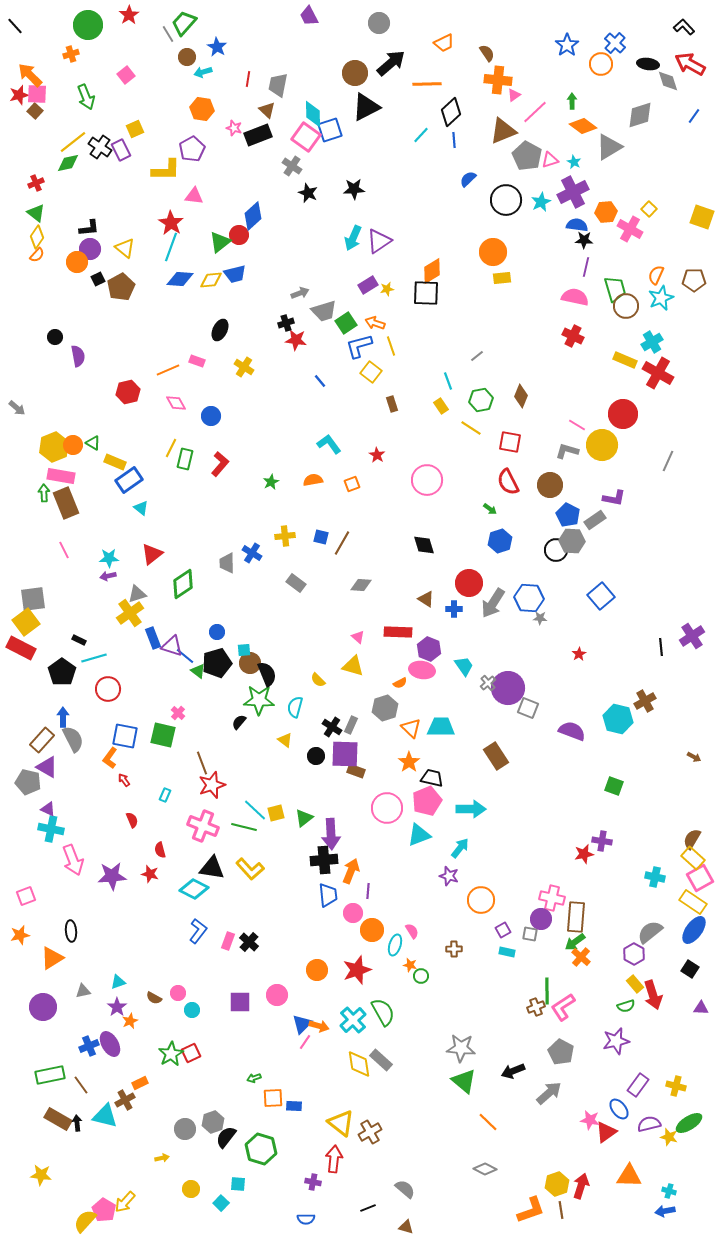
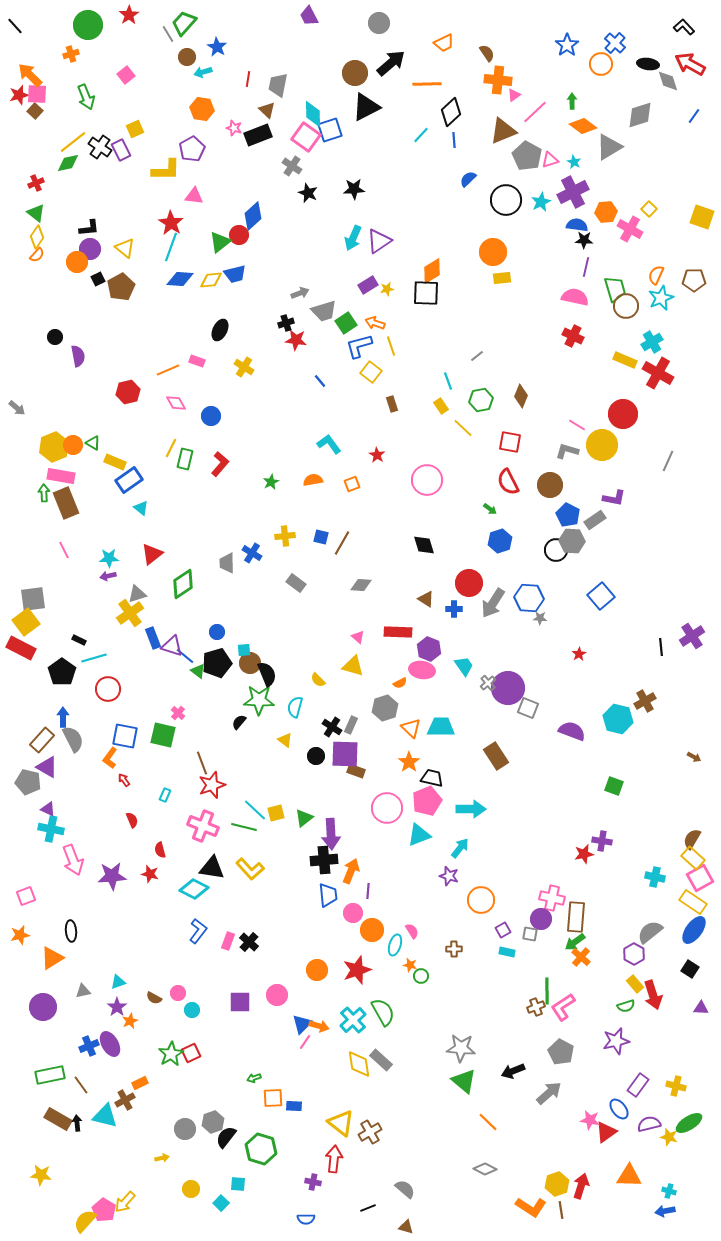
yellow line at (471, 428): moved 8 px left; rotated 10 degrees clockwise
orange L-shape at (531, 1210): moved 3 px up; rotated 52 degrees clockwise
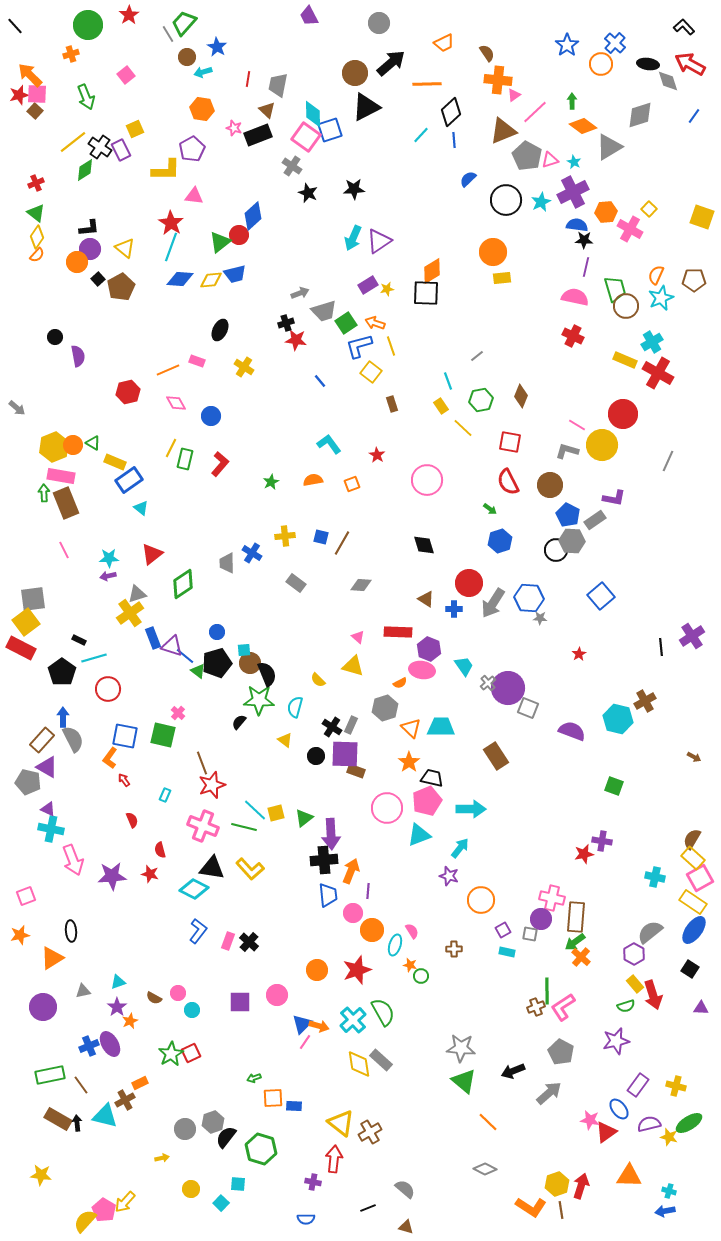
green diamond at (68, 163): moved 17 px right, 7 px down; rotated 20 degrees counterclockwise
black square at (98, 279): rotated 16 degrees counterclockwise
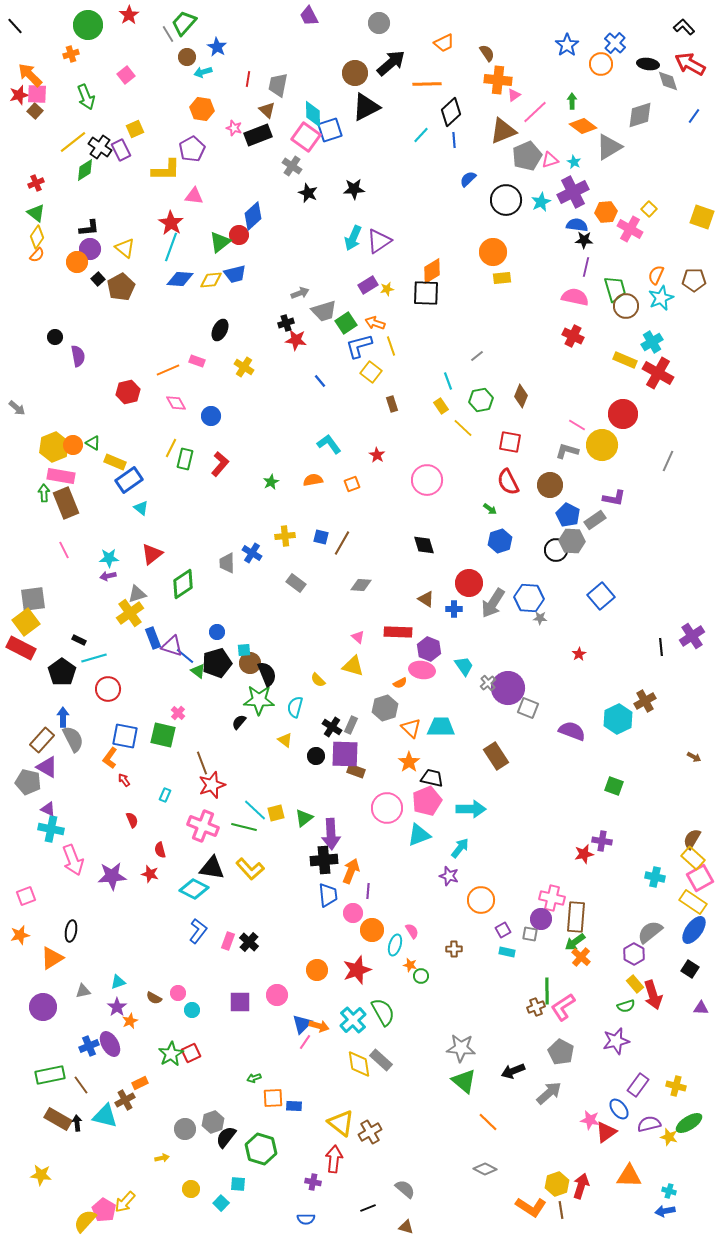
gray pentagon at (527, 156): rotated 20 degrees clockwise
cyan hexagon at (618, 719): rotated 20 degrees clockwise
black ellipse at (71, 931): rotated 15 degrees clockwise
